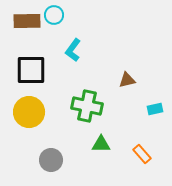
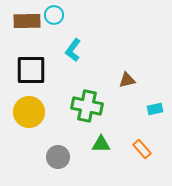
orange rectangle: moved 5 px up
gray circle: moved 7 px right, 3 px up
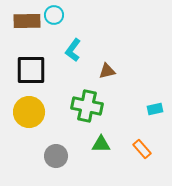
brown triangle: moved 20 px left, 9 px up
gray circle: moved 2 px left, 1 px up
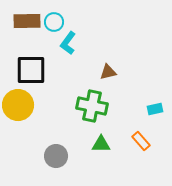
cyan circle: moved 7 px down
cyan L-shape: moved 5 px left, 7 px up
brown triangle: moved 1 px right, 1 px down
green cross: moved 5 px right
yellow circle: moved 11 px left, 7 px up
orange rectangle: moved 1 px left, 8 px up
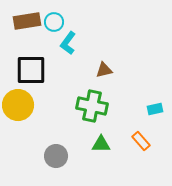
brown rectangle: rotated 8 degrees counterclockwise
brown triangle: moved 4 px left, 2 px up
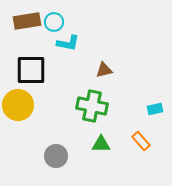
cyan L-shape: rotated 115 degrees counterclockwise
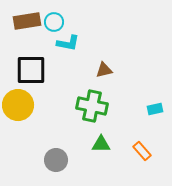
orange rectangle: moved 1 px right, 10 px down
gray circle: moved 4 px down
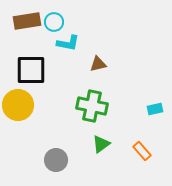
brown triangle: moved 6 px left, 6 px up
green triangle: rotated 36 degrees counterclockwise
